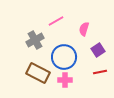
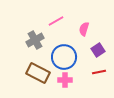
red line: moved 1 px left
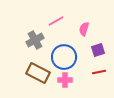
purple square: rotated 16 degrees clockwise
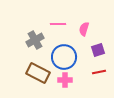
pink line: moved 2 px right, 3 px down; rotated 28 degrees clockwise
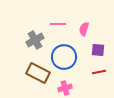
purple square: rotated 24 degrees clockwise
pink cross: moved 8 px down; rotated 16 degrees counterclockwise
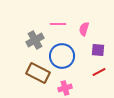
blue circle: moved 2 px left, 1 px up
red line: rotated 16 degrees counterclockwise
